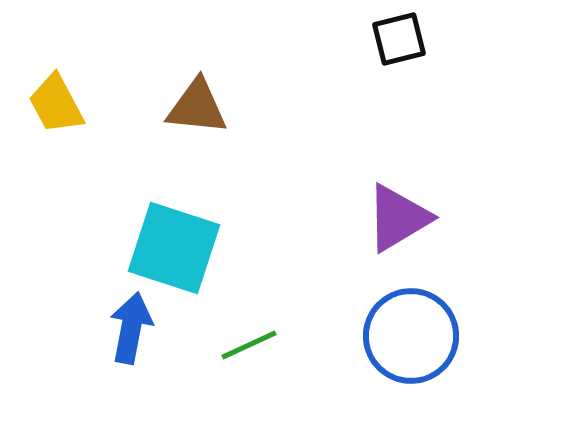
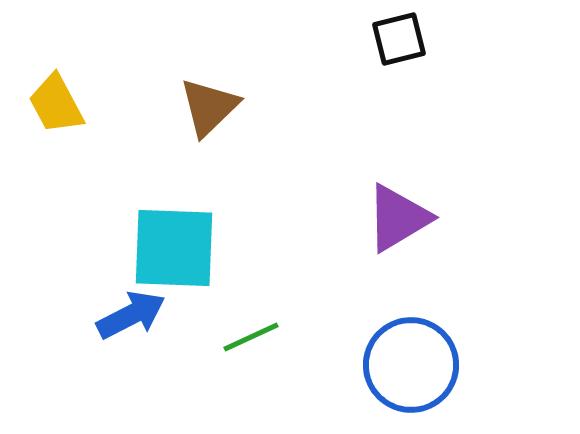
brown triangle: moved 12 px right; rotated 50 degrees counterclockwise
cyan square: rotated 16 degrees counterclockwise
blue arrow: moved 13 px up; rotated 52 degrees clockwise
blue circle: moved 29 px down
green line: moved 2 px right, 8 px up
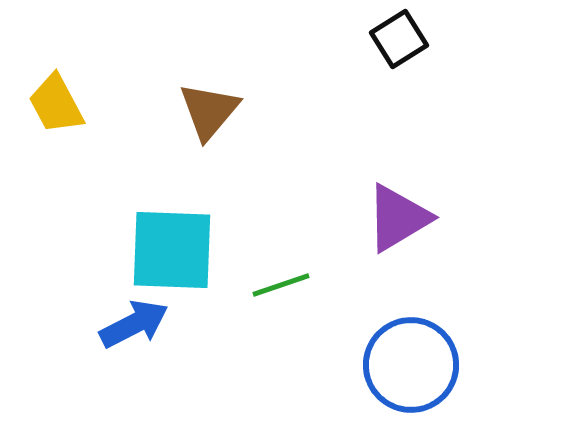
black square: rotated 18 degrees counterclockwise
brown triangle: moved 4 px down; rotated 6 degrees counterclockwise
cyan square: moved 2 px left, 2 px down
blue arrow: moved 3 px right, 9 px down
green line: moved 30 px right, 52 px up; rotated 6 degrees clockwise
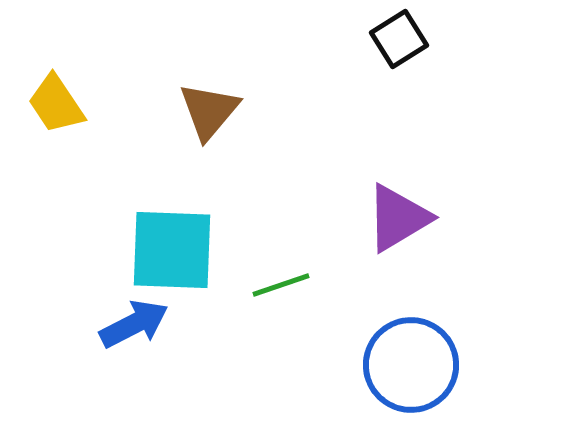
yellow trapezoid: rotated 6 degrees counterclockwise
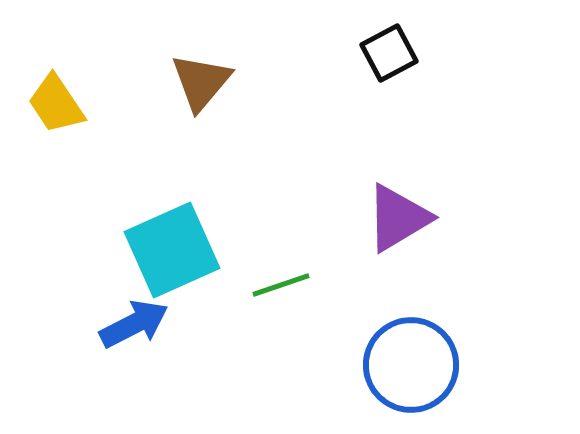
black square: moved 10 px left, 14 px down; rotated 4 degrees clockwise
brown triangle: moved 8 px left, 29 px up
cyan square: rotated 26 degrees counterclockwise
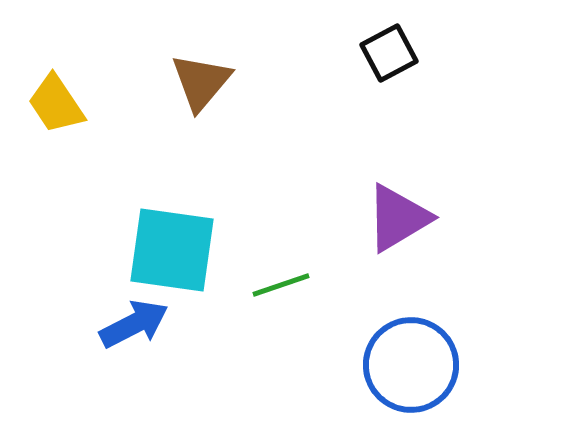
cyan square: rotated 32 degrees clockwise
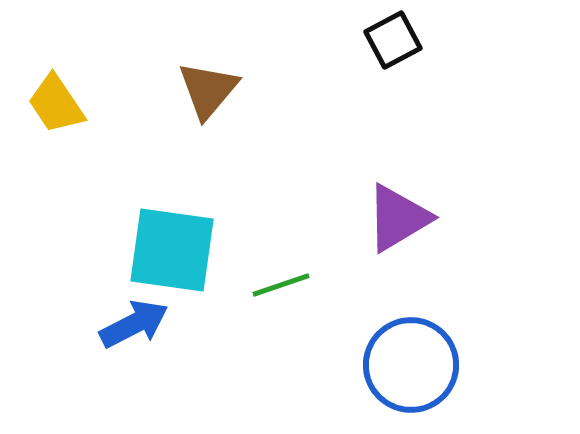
black square: moved 4 px right, 13 px up
brown triangle: moved 7 px right, 8 px down
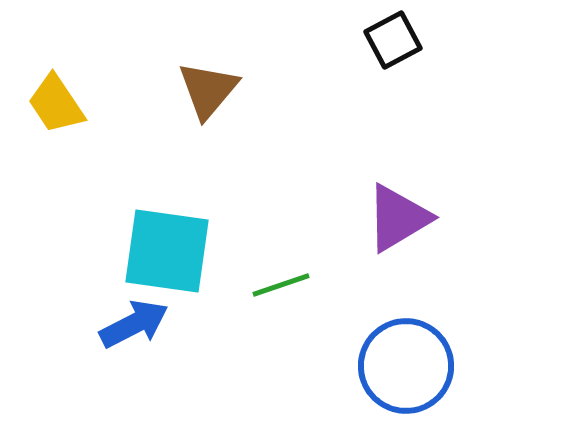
cyan square: moved 5 px left, 1 px down
blue circle: moved 5 px left, 1 px down
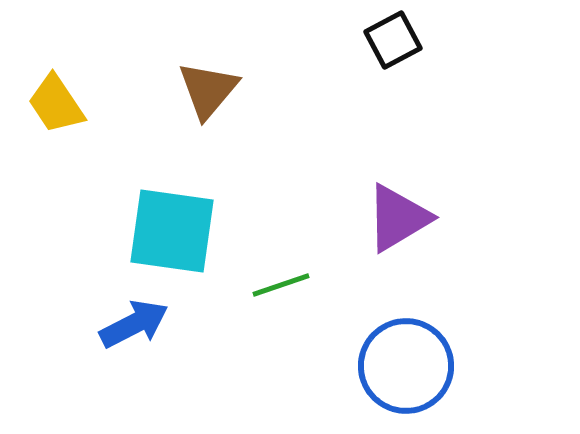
cyan square: moved 5 px right, 20 px up
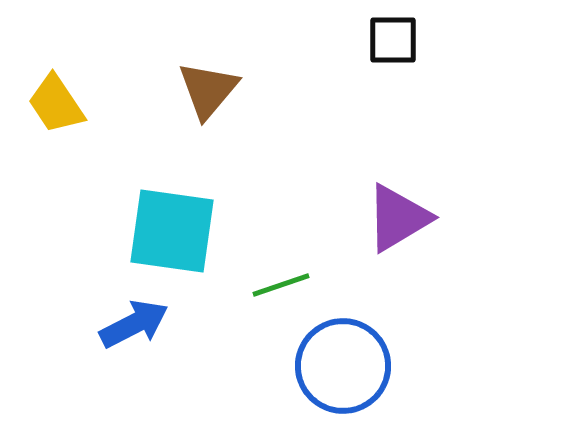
black square: rotated 28 degrees clockwise
blue circle: moved 63 px left
